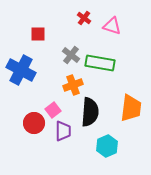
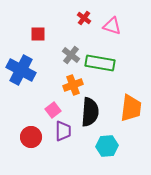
red circle: moved 3 px left, 14 px down
cyan hexagon: rotated 20 degrees clockwise
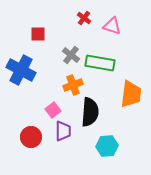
orange trapezoid: moved 14 px up
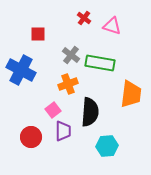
orange cross: moved 5 px left, 1 px up
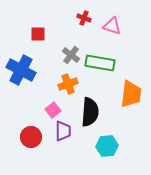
red cross: rotated 16 degrees counterclockwise
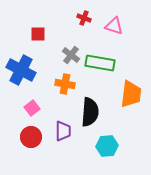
pink triangle: moved 2 px right
orange cross: moved 3 px left; rotated 30 degrees clockwise
pink square: moved 21 px left, 2 px up
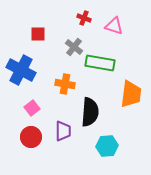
gray cross: moved 3 px right, 8 px up
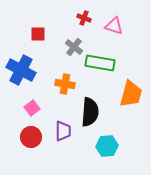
orange trapezoid: rotated 8 degrees clockwise
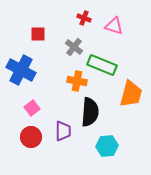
green rectangle: moved 2 px right, 2 px down; rotated 12 degrees clockwise
orange cross: moved 12 px right, 3 px up
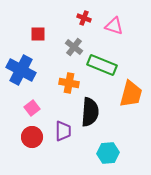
orange cross: moved 8 px left, 2 px down
red circle: moved 1 px right
cyan hexagon: moved 1 px right, 7 px down
